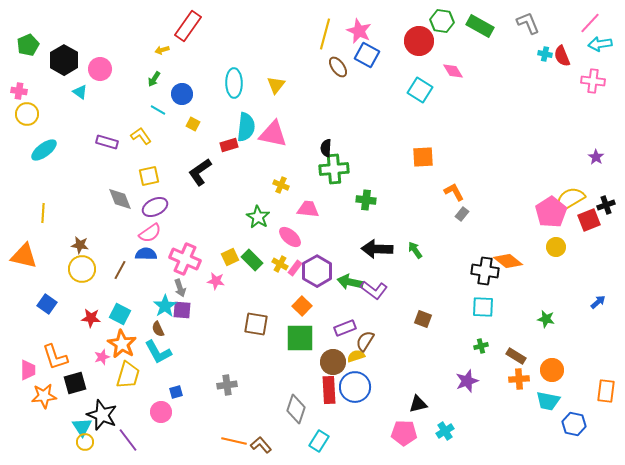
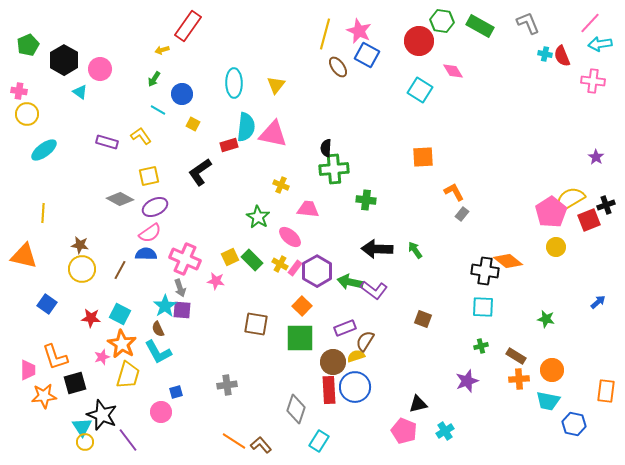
gray diamond at (120, 199): rotated 40 degrees counterclockwise
pink pentagon at (404, 433): moved 2 px up; rotated 20 degrees clockwise
orange line at (234, 441): rotated 20 degrees clockwise
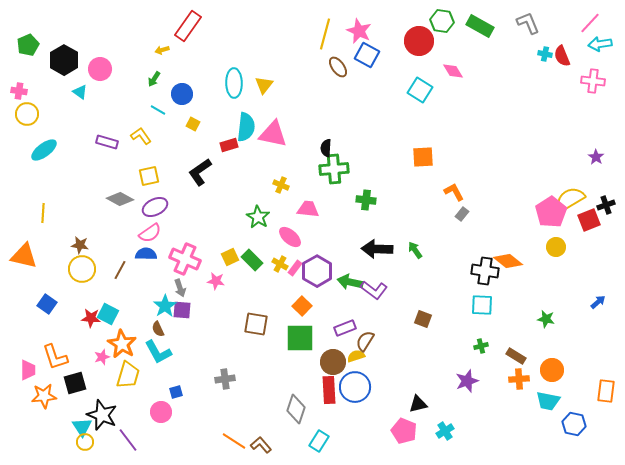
yellow triangle at (276, 85): moved 12 px left
cyan square at (483, 307): moved 1 px left, 2 px up
cyan square at (120, 314): moved 12 px left
gray cross at (227, 385): moved 2 px left, 6 px up
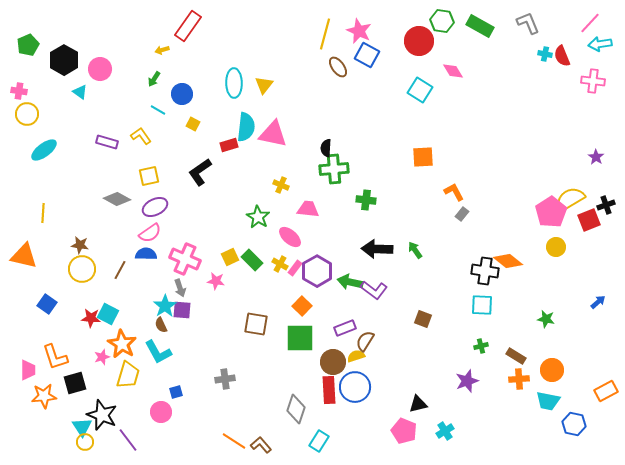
gray diamond at (120, 199): moved 3 px left
brown semicircle at (158, 329): moved 3 px right, 4 px up
orange rectangle at (606, 391): rotated 55 degrees clockwise
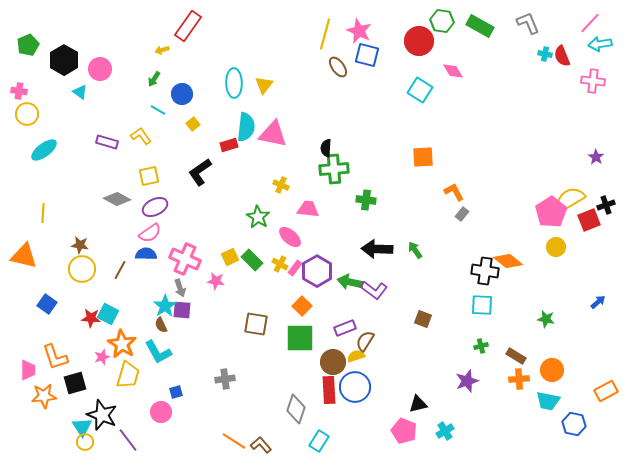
blue square at (367, 55): rotated 15 degrees counterclockwise
yellow square at (193, 124): rotated 24 degrees clockwise
